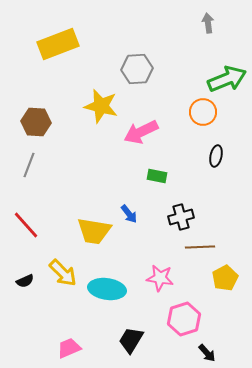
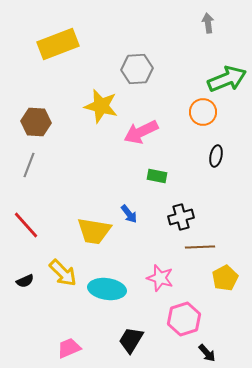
pink star: rotated 8 degrees clockwise
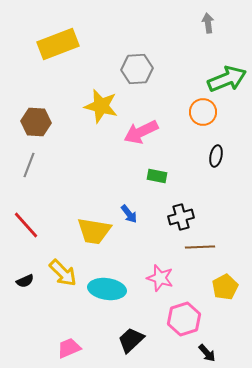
yellow pentagon: moved 9 px down
black trapezoid: rotated 16 degrees clockwise
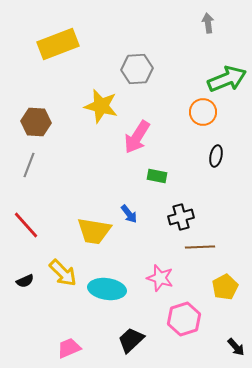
pink arrow: moved 4 px left, 5 px down; rotated 32 degrees counterclockwise
black arrow: moved 29 px right, 6 px up
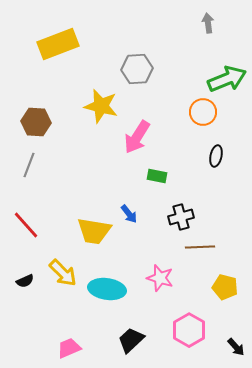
yellow pentagon: rotated 30 degrees counterclockwise
pink hexagon: moved 5 px right, 11 px down; rotated 12 degrees counterclockwise
